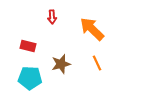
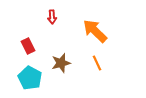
orange arrow: moved 3 px right, 2 px down
red rectangle: rotated 49 degrees clockwise
brown star: moved 1 px up
cyan pentagon: rotated 25 degrees clockwise
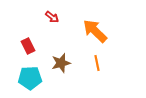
red arrow: rotated 48 degrees counterclockwise
orange line: rotated 14 degrees clockwise
cyan pentagon: rotated 30 degrees counterclockwise
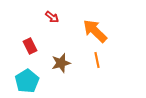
red rectangle: moved 2 px right
orange line: moved 3 px up
cyan pentagon: moved 3 px left, 3 px down; rotated 30 degrees counterclockwise
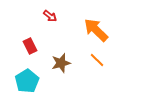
red arrow: moved 2 px left, 1 px up
orange arrow: moved 1 px right, 1 px up
orange line: rotated 35 degrees counterclockwise
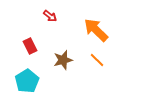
brown star: moved 2 px right, 3 px up
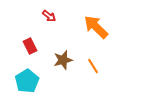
red arrow: moved 1 px left
orange arrow: moved 3 px up
orange line: moved 4 px left, 6 px down; rotated 14 degrees clockwise
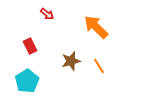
red arrow: moved 2 px left, 2 px up
brown star: moved 8 px right, 1 px down
orange line: moved 6 px right
